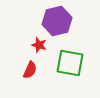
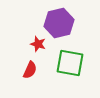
purple hexagon: moved 2 px right, 2 px down
red star: moved 1 px left, 1 px up
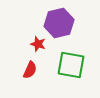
green square: moved 1 px right, 2 px down
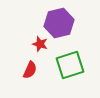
red star: moved 2 px right
green square: moved 1 px left; rotated 28 degrees counterclockwise
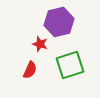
purple hexagon: moved 1 px up
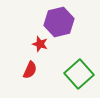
green square: moved 9 px right, 9 px down; rotated 24 degrees counterclockwise
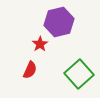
red star: rotated 21 degrees clockwise
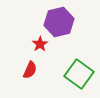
green square: rotated 12 degrees counterclockwise
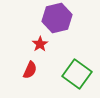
purple hexagon: moved 2 px left, 4 px up
green square: moved 2 px left
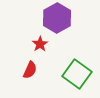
purple hexagon: rotated 16 degrees counterclockwise
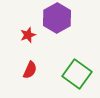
red star: moved 12 px left, 9 px up; rotated 14 degrees clockwise
